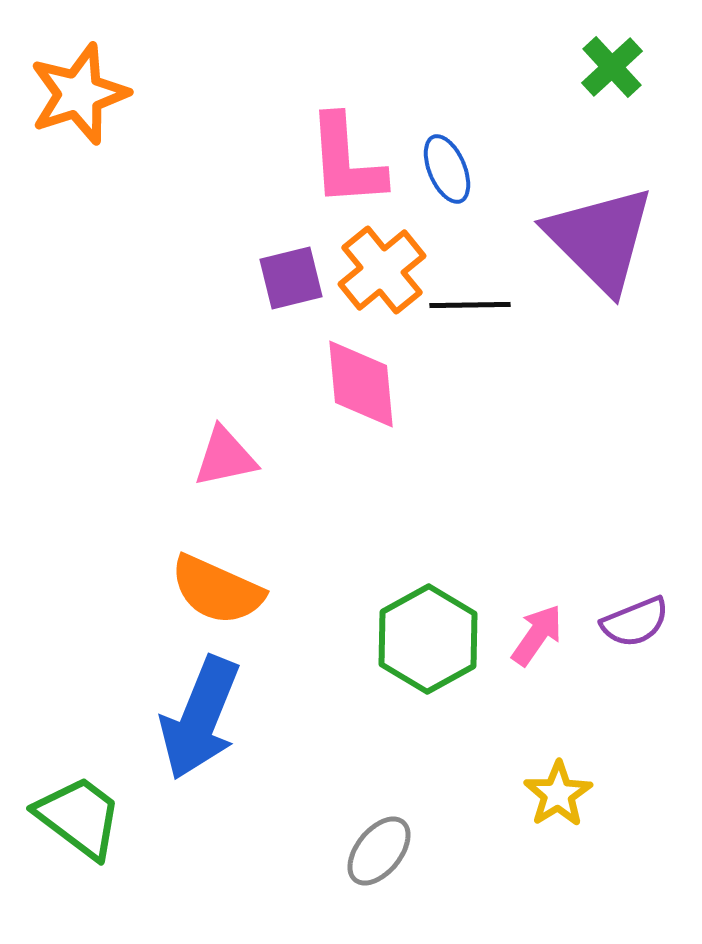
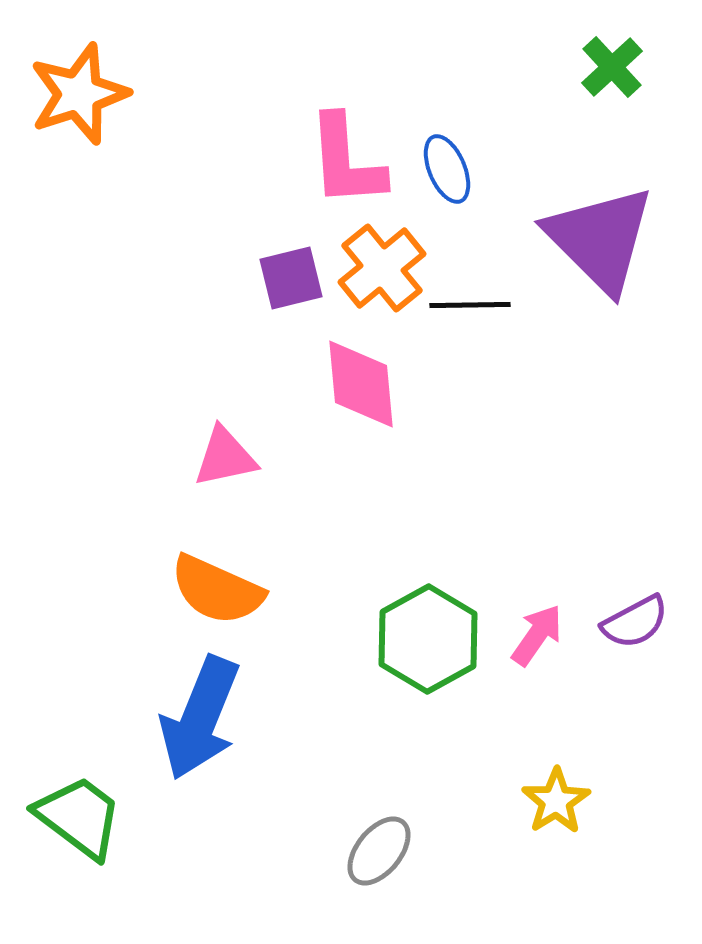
orange cross: moved 2 px up
purple semicircle: rotated 6 degrees counterclockwise
yellow star: moved 2 px left, 7 px down
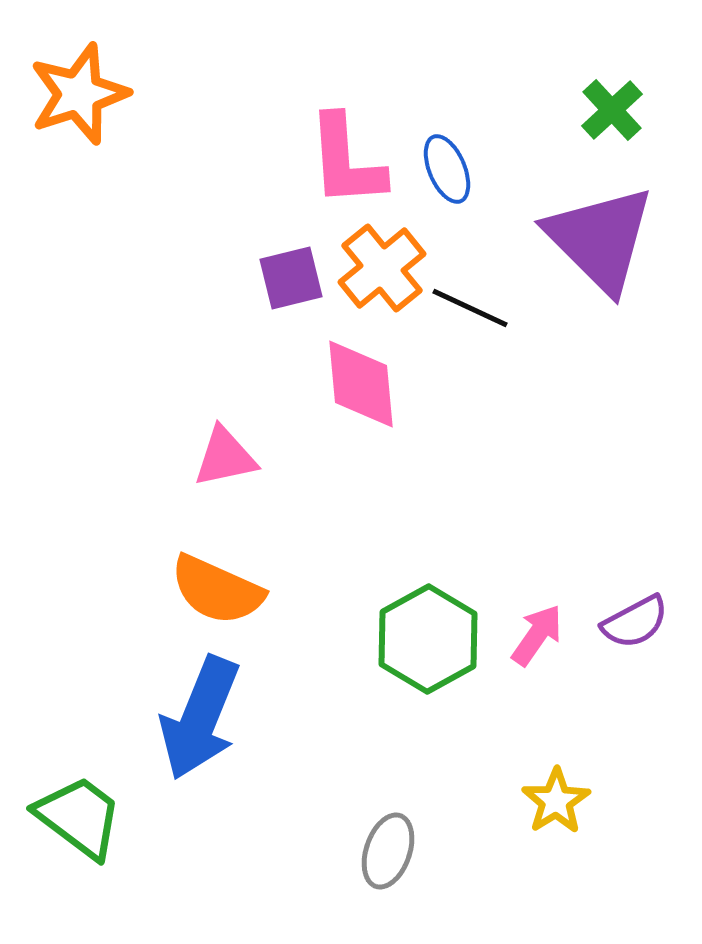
green cross: moved 43 px down
black line: moved 3 px down; rotated 26 degrees clockwise
gray ellipse: moved 9 px right; rotated 20 degrees counterclockwise
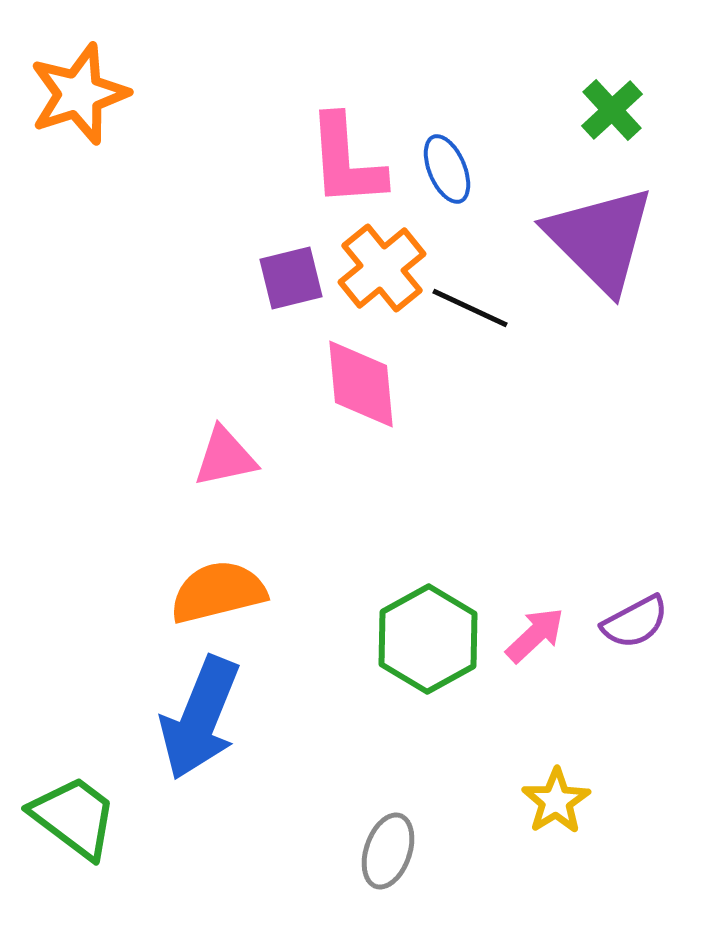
orange semicircle: moved 1 px right, 2 px down; rotated 142 degrees clockwise
pink arrow: moved 2 px left; rotated 12 degrees clockwise
green trapezoid: moved 5 px left
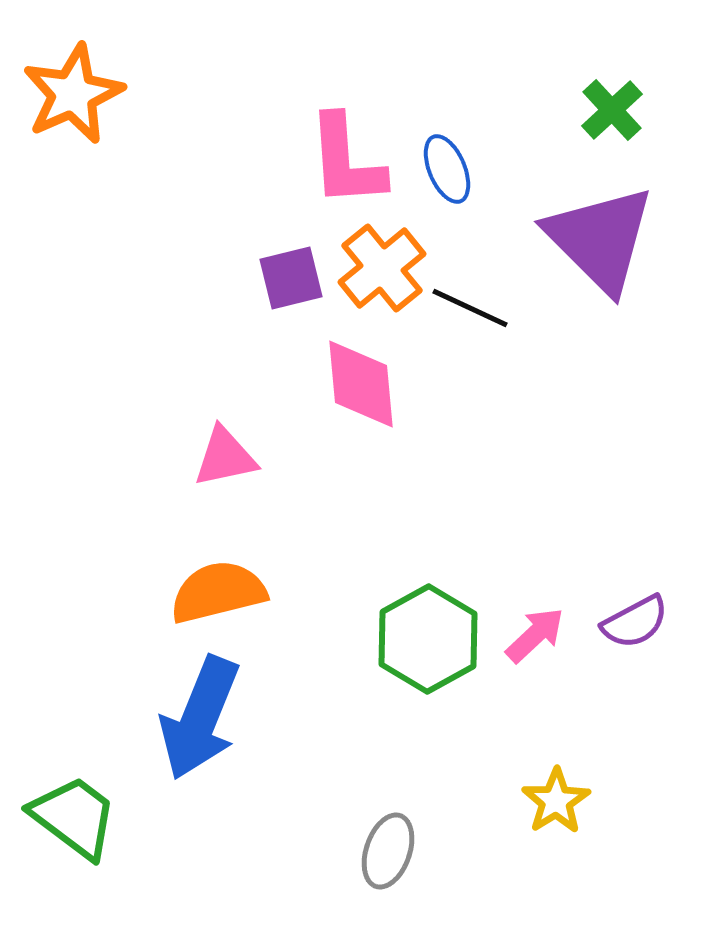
orange star: moved 6 px left; rotated 6 degrees counterclockwise
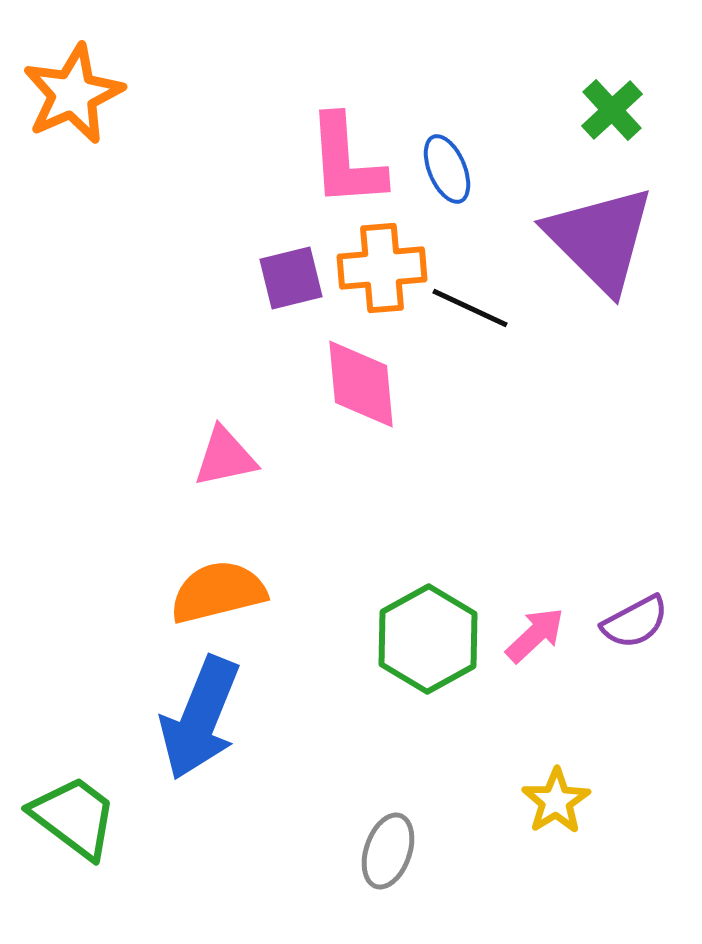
orange cross: rotated 34 degrees clockwise
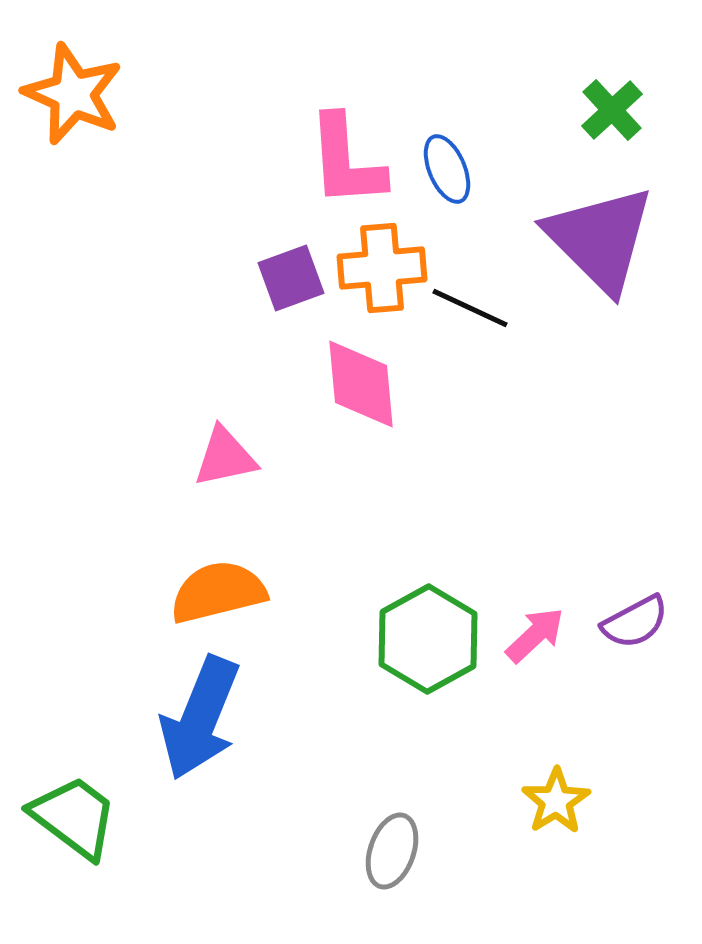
orange star: rotated 24 degrees counterclockwise
purple square: rotated 6 degrees counterclockwise
gray ellipse: moved 4 px right
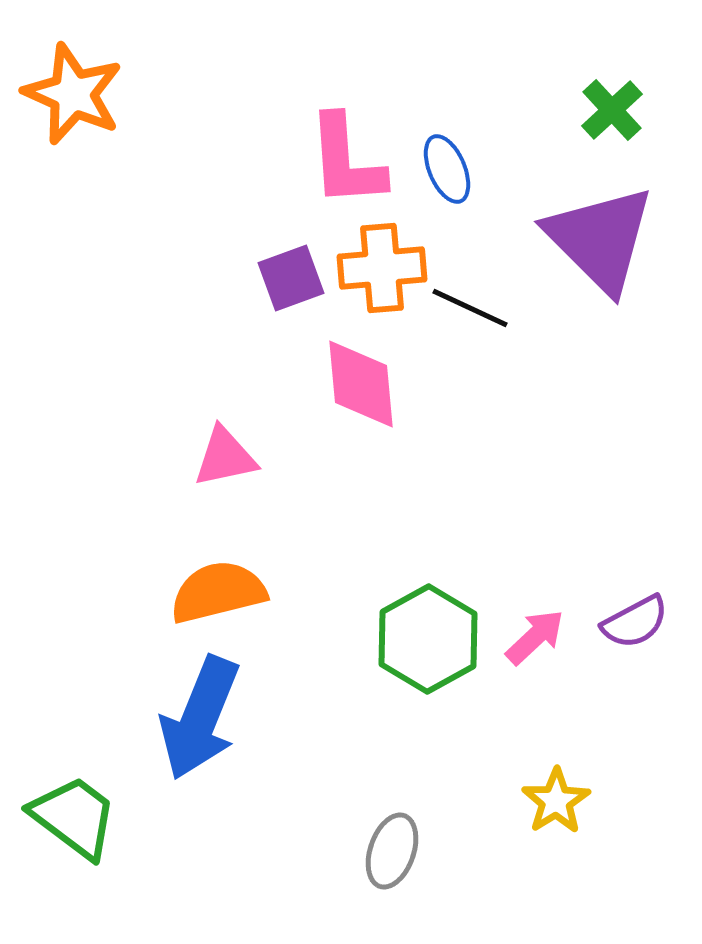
pink arrow: moved 2 px down
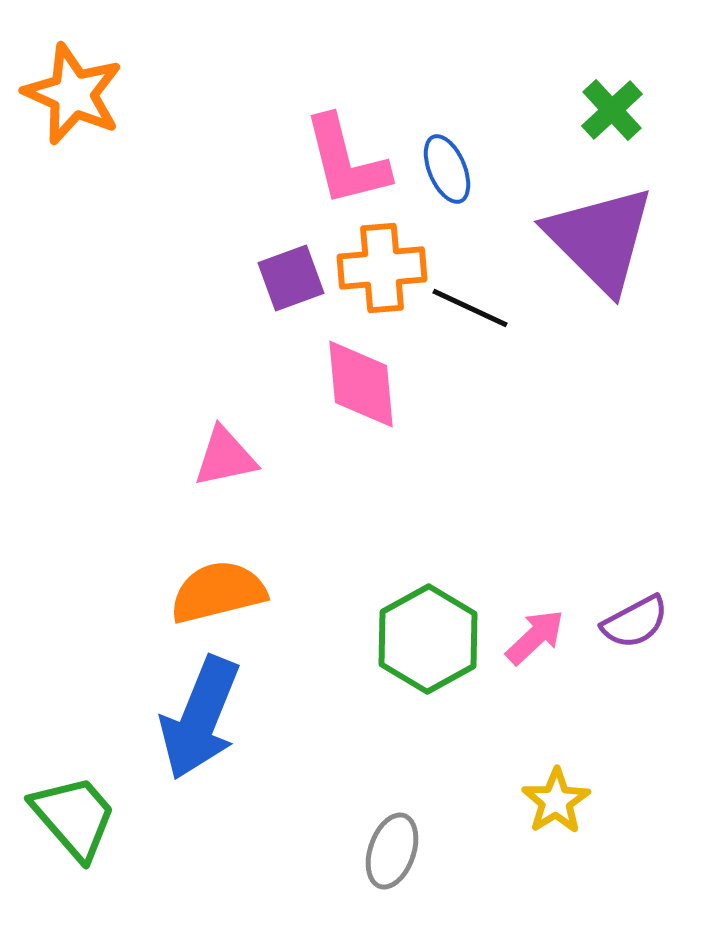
pink L-shape: rotated 10 degrees counterclockwise
green trapezoid: rotated 12 degrees clockwise
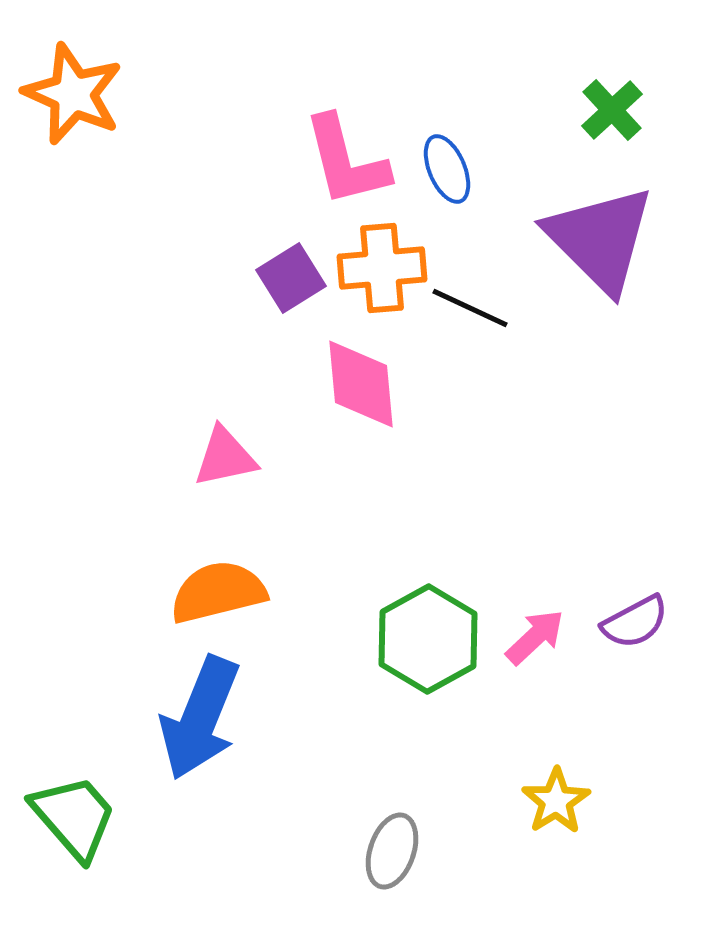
purple square: rotated 12 degrees counterclockwise
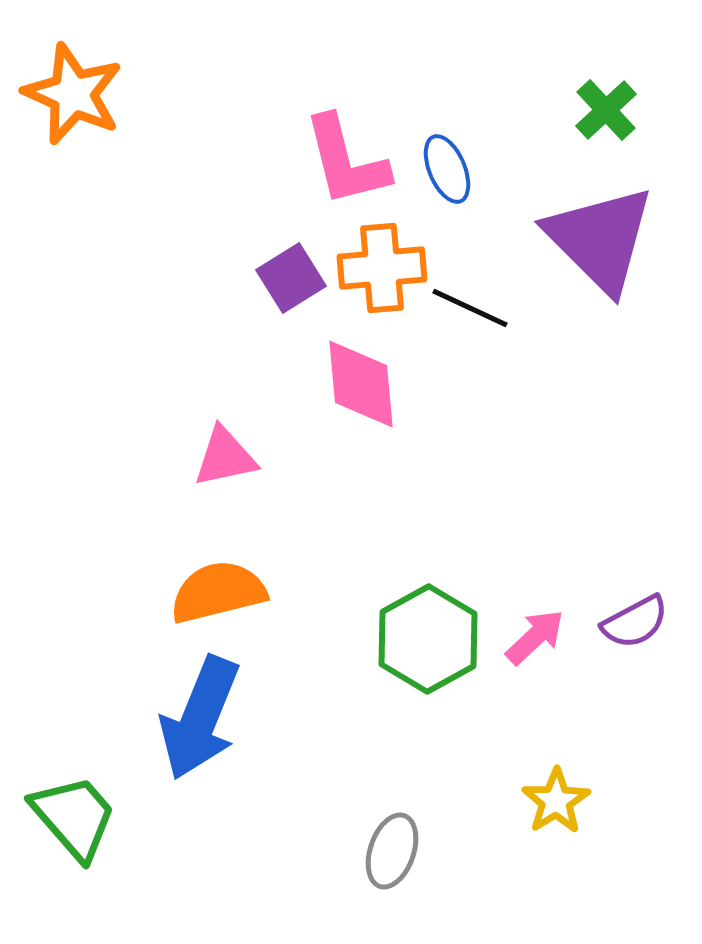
green cross: moved 6 px left
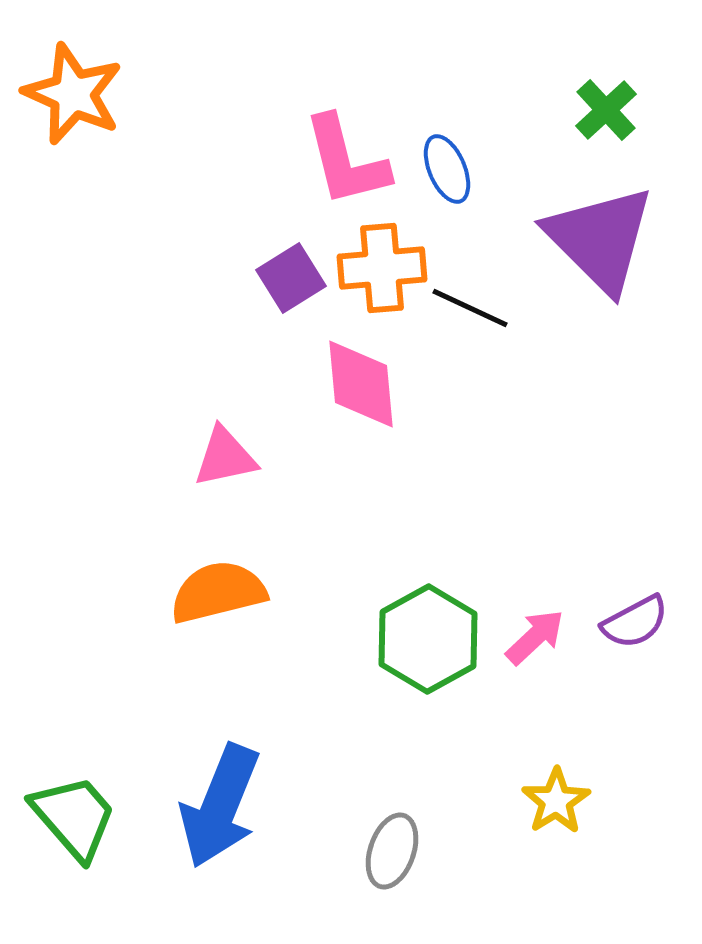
blue arrow: moved 20 px right, 88 px down
